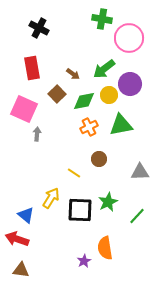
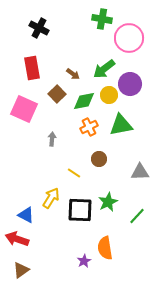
gray arrow: moved 15 px right, 5 px down
blue triangle: rotated 12 degrees counterclockwise
brown triangle: rotated 42 degrees counterclockwise
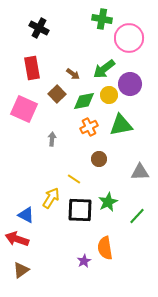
yellow line: moved 6 px down
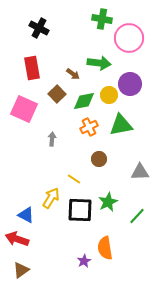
green arrow: moved 5 px left, 6 px up; rotated 135 degrees counterclockwise
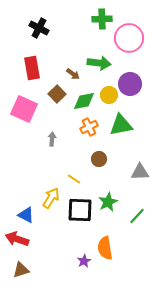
green cross: rotated 12 degrees counterclockwise
brown triangle: rotated 18 degrees clockwise
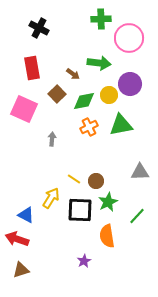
green cross: moved 1 px left
brown circle: moved 3 px left, 22 px down
orange semicircle: moved 2 px right, 12 px up
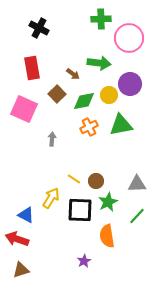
gray triangle: moved 3 px left, 12 px down
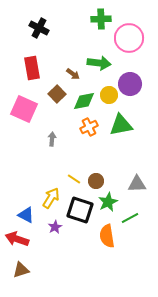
black square: rotated 16 degrees clockwise
green line: moved 7 px left, 2 px down; rotated 18 degrees clockwise
purple star: moved 29 px left, 34 px up
